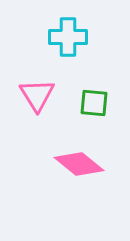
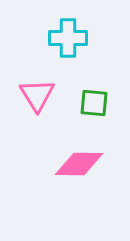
cyan cross: moved 1 px down
pink diamond: rotated 39 degrees counterclockwise
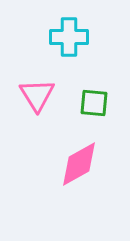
cyan cross: moved 1 px right, 1 px up
pink diamond: rotated 30 degrees counterclockwise
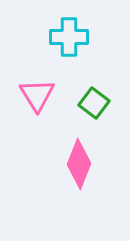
green square: rotated 32 degrees clockwise
pink diamond: rotated 39 degrees counterclockwise
